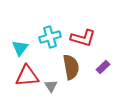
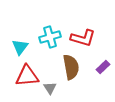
cyan triangle: moved 1 px up
gray triangle: moved 1 px left, 2 px down
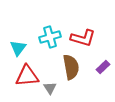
cyan triangle: moved 2 px left, 1 px down
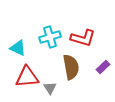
cyan triangle: rotated 42 degrees counterclockwise
red triangle: moved 1 px down
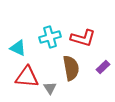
brown semicircle: moved 1 px down
red triangle: rotated 10 degrees clockwise
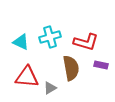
red L-shape: moved 3 px right, 4 px down
cyan triangle: moved 3 px right, 6 px up
purple rectangle: moved 2 px left, 2 px up; rotated 56 degrees clockwise
gray triangle: rotated 32 degrees clockwise
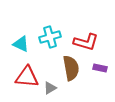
cyan triangle: moved 2 px down
purple rectangle: moved 1 px left, 3 px down
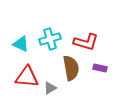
cyan cross: moved 2 px down
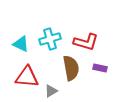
gray triangle: moved 1 px right, 3 px down
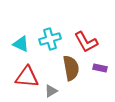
red L-shape: rotated 45 degrees clockwise
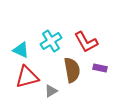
cyan cross: moved 1 px right, 2 px down; rotated 15 degrees counterclockwise
cyan triangle: moved 6 px down
brown semicircle: moved 1 px right, 2 px down
red triangle: rotated 20 degrees counterclockwise
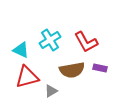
cyan cross: moved 1 px left, 1 px up
brown semicircle: rotated 90 degrees clockwise
